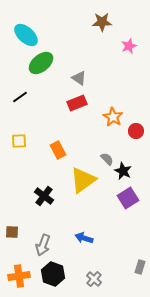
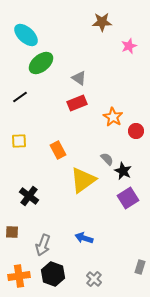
black cross: moved 15 px left
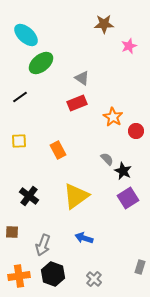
brown star: moved 2 px right, 2 px down
gray triangle: moved 3 px right
yellow triangle: moved 7 px left, 16 px down
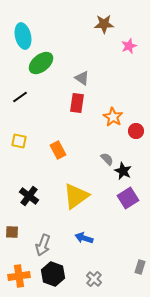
cyan ellipse: moved 3 px left, 1 px down; rotated 35 degrees clockwise
red rectangle: rotated 60 degrees counterclockwise
yellow square: rotated 14 degrees clockwise
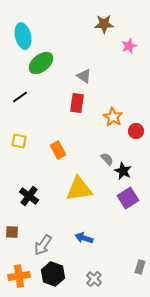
gray triangle: moved 2 px right, 2 px up
yellow triangle: moved 3 px right, 7 px up; rotated 28 degrees clockwise
gray arrow: rotated 15 degrees clockwise
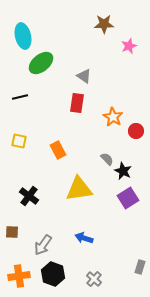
black line: rotated 21 degrees clockwise
